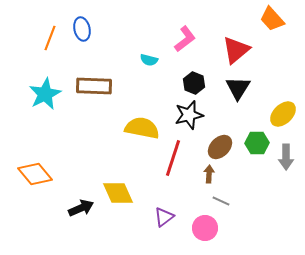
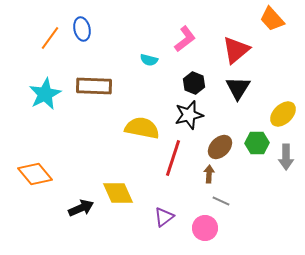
orange line: rotated 15 degrees clockwise
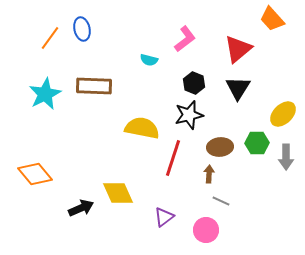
red triangle: moved 2 px right, 1 px up
brown ellipse: rotated 40 degrees clockwise
pink circle: moved 1 px right, 2 px down
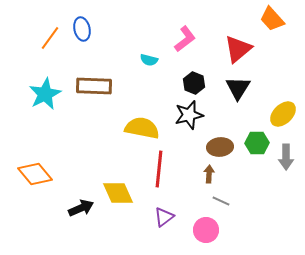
red line: moved 14 px left, 11 px down; rotated 12 degrees counterclockwise
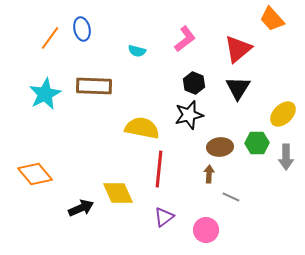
cyan semicircle: moved 12 px left, 9 px up
gray line: moved 10 px right, 4 px up
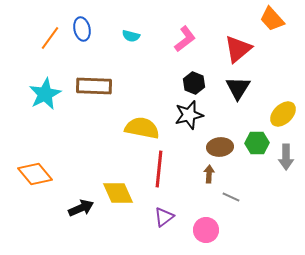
cyan semicircle: moved 6 px left, 15 px up
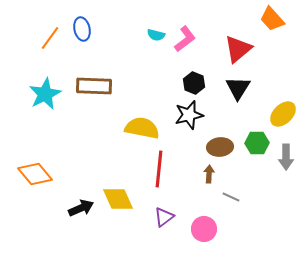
cyan semicircle: moved 25 px right, 1 px up
yellow diamond: moved 6 px down
pink circle: moved 2 px left, 1 px up
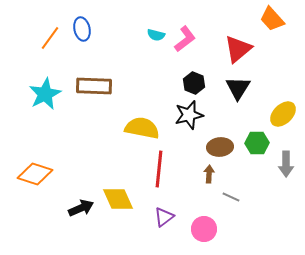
gray arrow: moved 7 px down
orange diamond: rotated 32 degrees counterclockwise
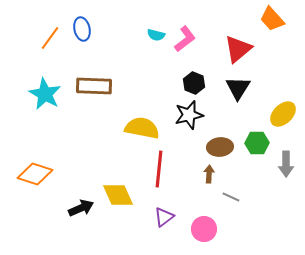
cyan star: rotated 16 degrees counterclockwise
yellow diamond: moved 4 px up
